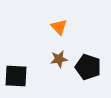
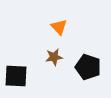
brown star: moved 5 px left, 2 px up
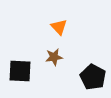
black pentagon: moved 5 px right, 10 px down; rotated 10 degrees clockwise
black square: moved 4 px right, 5 px up
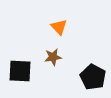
brown star: moved 1 px left
